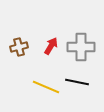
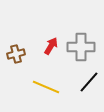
brown cross: moved 3 px left, 7 px down
black line: moved 12 px right; rotated 60 degrees counterclockwise
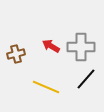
red arrow: rotated 90 degrees counterclockwise
black line: moved 3 px left, 3 px up
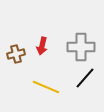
red arrow: moved 9 px left; rotated 108 degrees counterclockwise
black line: moved 1 px left, 1 px up
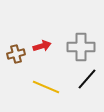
red arrow: rotated 120 degrees counterclockwise
black line: moved 2 px right, 1 px down
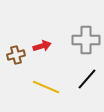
gray cross: moved 5 px right, 7 px up
brown cross: moved 1 px down
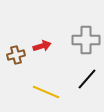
yellow line: moved 5 px down
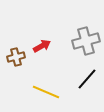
gray cross: moved 1 px down; rotated 16 degrees counterclockwise
red arrow: rotated 12 degrees counterclockwise
brown cross: moved 2 px down
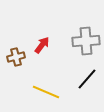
gray cross: rotated 12 degrees clockwise
red arrow: moved 1 px up; rotated 24 degrees counterclockwise
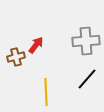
red arrow: moved 6 px left
yellow line: rotated 64 degrees clockwise
